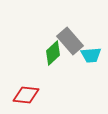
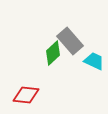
cyan trapezoid: moved 3 px right, 6 px down; rotated 150 degrees counterclockwise
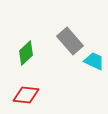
green diamond: moved 27 px left
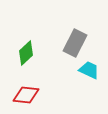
gray rectangle: moved 5 px right, 2 px down; rotated 68 degrees clockwise
cyan trapezoid: moved 5 px left, 9 px down
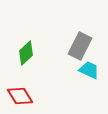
gray rectangle: moved 5 px right, 3 px down
red diamond: moved 6 px left, 1 px down; rotated 52 degrees clockwise
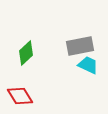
gray rectangle: rotated 52 degrees clockwise
cyan trapezoid: moved 1 px left, 5 px up
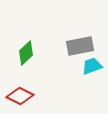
cyan trapezoid: moved 4 px right, 1 px down; rotated 45 degrees counterclockwise
red diamond: rotated 32 degrees counterclockwise
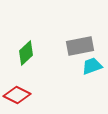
red diamond: moved 3 px left, 1 px up
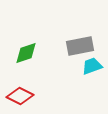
green diamond: rotated 25 degrees clockwise
red diamond: moved 3 px right, 1 px down
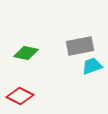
green diamond: rotated 30 degrees clockwise
